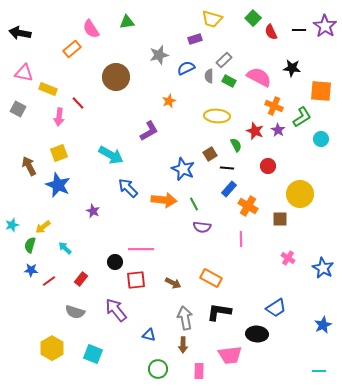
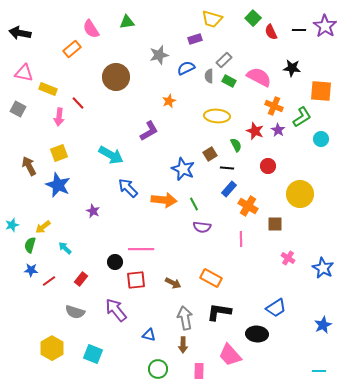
brown square at (280, 219): moved 5 px left, 5 px down
pink trapezoid at (230, 355): rotated 55 degrees clockwise
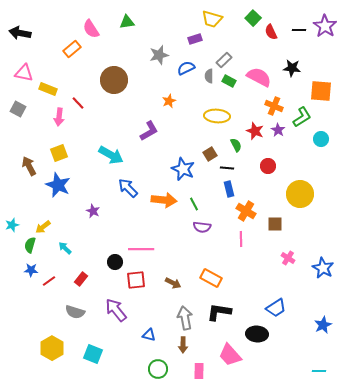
brown circle at (116, 77): moved 2 px left, 3 px down
blue rectangle at (229, 189): rotated 56 degrees counterclockwise
orange cross at (248, 206): moved 2 px left, 5 px down
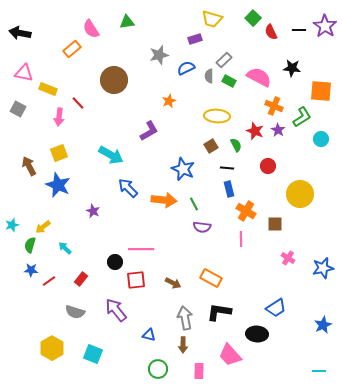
brown square at (210, 154): moved 1 px right, 8 px up
blue star at (323, 268): rotated 30 degrees clockwise
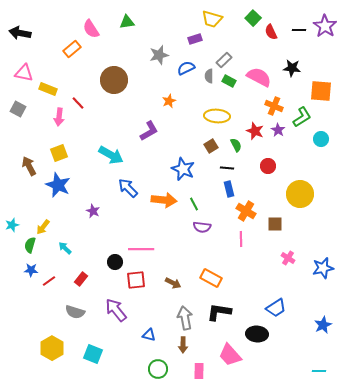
yellow arrow at (43, 227): rotated 14 degrees counterclockwise
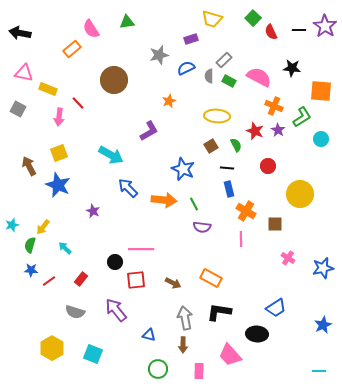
purple rectangle at (195, 39): moved 4 px left
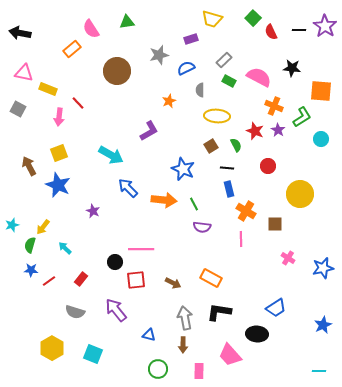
gray semicircle at (209, 76): moved 9 px left, 14 px down
brown circle at (114, 80): moved 3 px right, 9 px up
